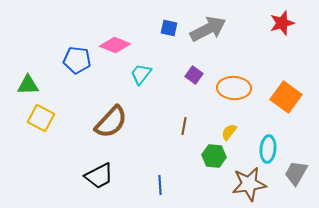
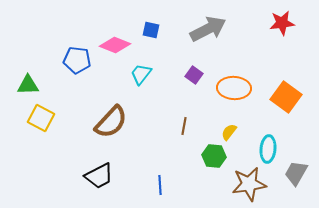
red star: rotated 10 degrees clockwise
blue square: moved 18 px left, 2 px down
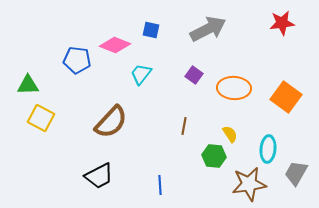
yellow semicircle: moved 1 px right, 2 px down; rotated 108 degrees clockwise
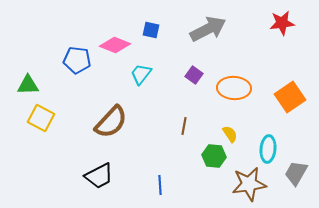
orange square: moved 4 px right; rotated 20 degrees clockwise
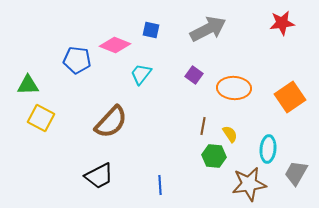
brown line: moved 19 px right
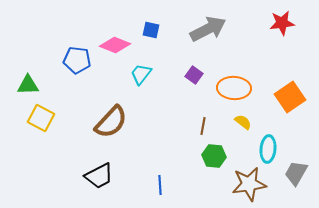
yellow semicircle: moved 13 px right, 12 px up; rotated 18 degrees counterclockwise
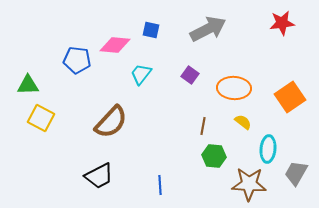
pink diamond: rotated 16 degrees counterclockwise
purple square: moved 4 px left
brown star: rotated 12 degrees clockwise
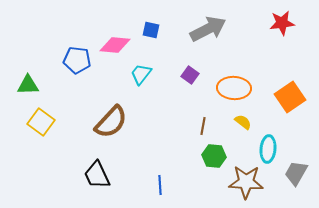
yellow square: moved 4 px down; rotated 8 degrees clockwise
black trapezoid: moved 2 px left, 1 px up; rotated 92 degrees clockwise
brown star: moved 3 px left, 2 px up
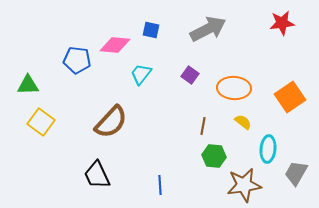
brown star: moved 2 px left, 3 px down; rotated 12 degrees counterclockwise
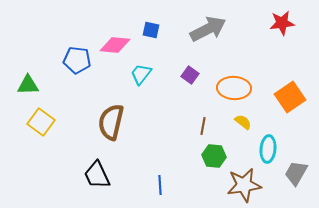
brown semicircle: rotated 150 degrees clockwise
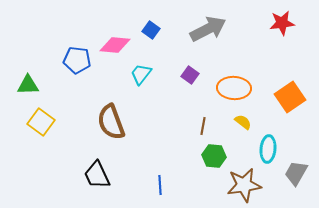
blue square: rotated 24 degrees clockwise
brown semicircle: rotated 33 degrees counterclockwise
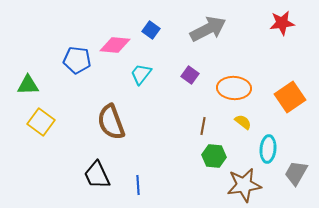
blue line: moved 22 px left
